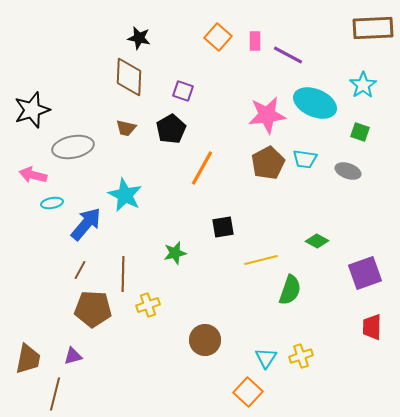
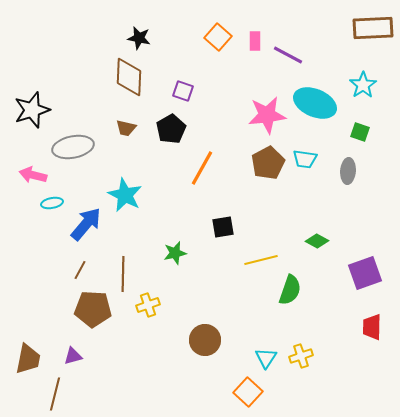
gray ellipse at (348, 171): rotated 75 degrees clockwise
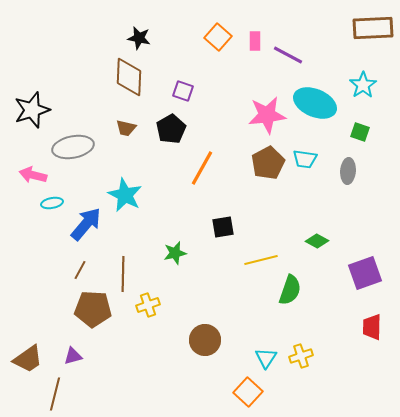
brown trapezoid at (28, 359): rotated 44 degrees clockwise
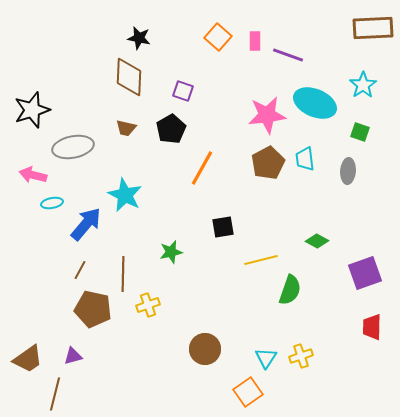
purple line at (288, 55): rotated 8 degrees counterclockwise
cyan trapezoid at (305, 159): rotated 75 degrees clockwise
green star at (175, 253): moved 4 px left, 1 px up
brown pentagon at (93, 309): rotated 9 degrees clockwise
brown circle at (205, 340): moved 9 px down
orange square at (248, 392): rotated 12 degrees clockwise
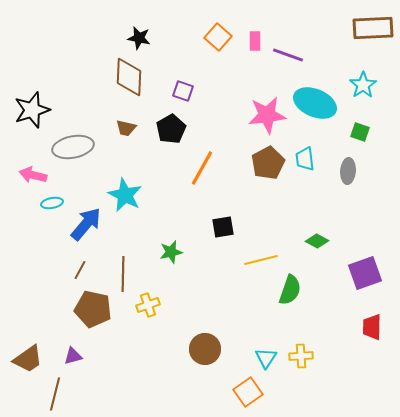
yellow cross at (301, 356): rotated 15 degrees clockwise
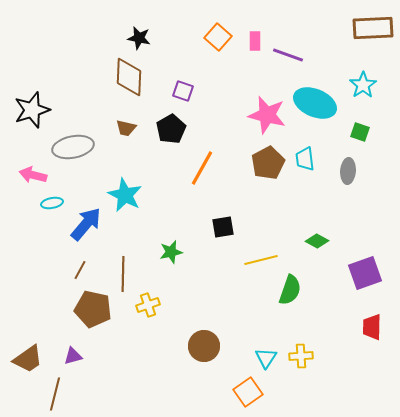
pink star at (267, 115): rotated 21 degrees clockwise
brown circle at (205, 349): moved 1 px left, 3 px up
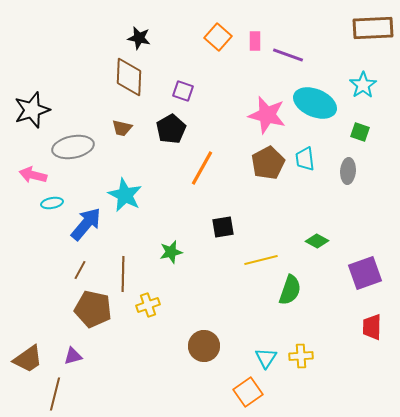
brown trapezoid at (126, 128): moved 4 px left
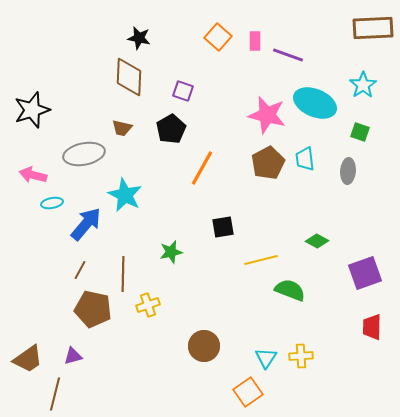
gray ellipse at (73, 147): moved 11 px right, 7 px down
green semicircle at (290, 290): rotated 88 degrees counterclockwise
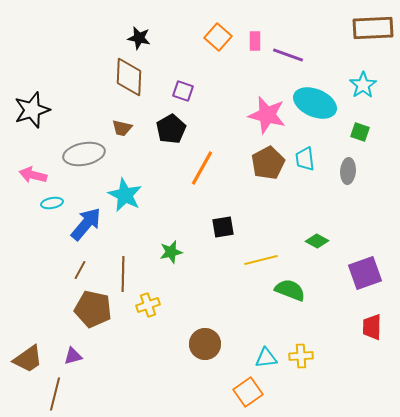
brown circle at (204, 346): moved 1 px right, 2 px up
cyan triangle at (266, 358): rotated 50 degrees clockwise
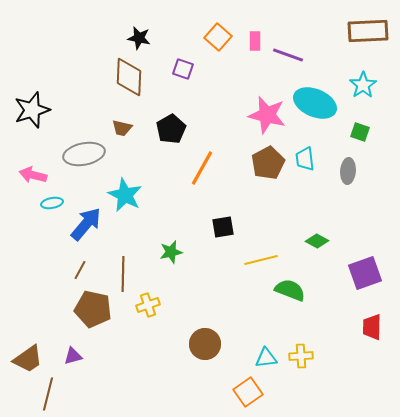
brown rectangle at (373, 28): moved 5 px left, 3 px down
purple square at (183, 91): moved 22 px up
brown line at (55, 394): moved 7 px left
